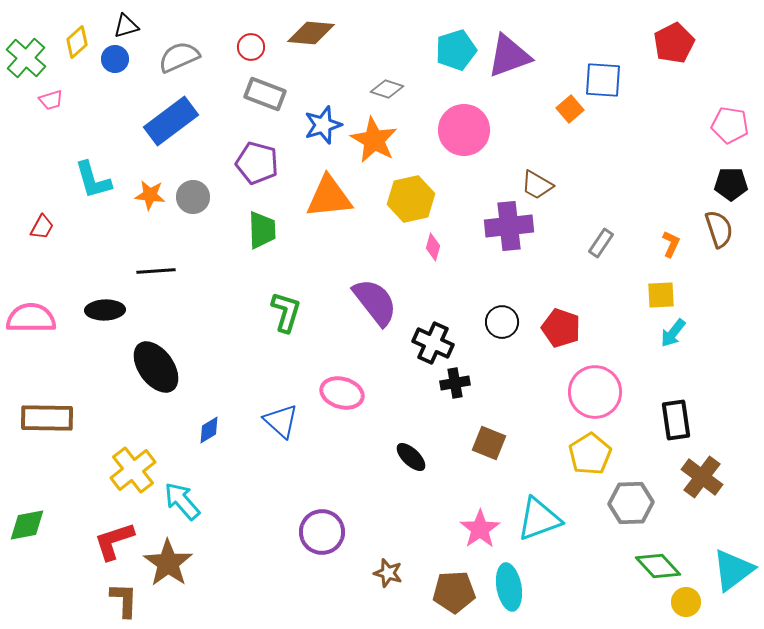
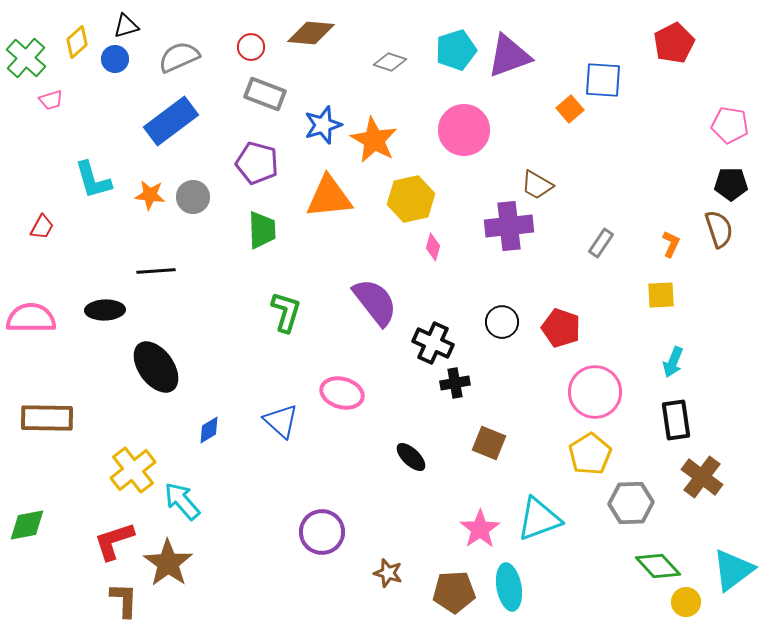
gray diamond at (387, 89): moved 3 px right, 27 px up
cyan arrow at (673, 333): moved 29 px down; rotated 16 degrees counterclockwise
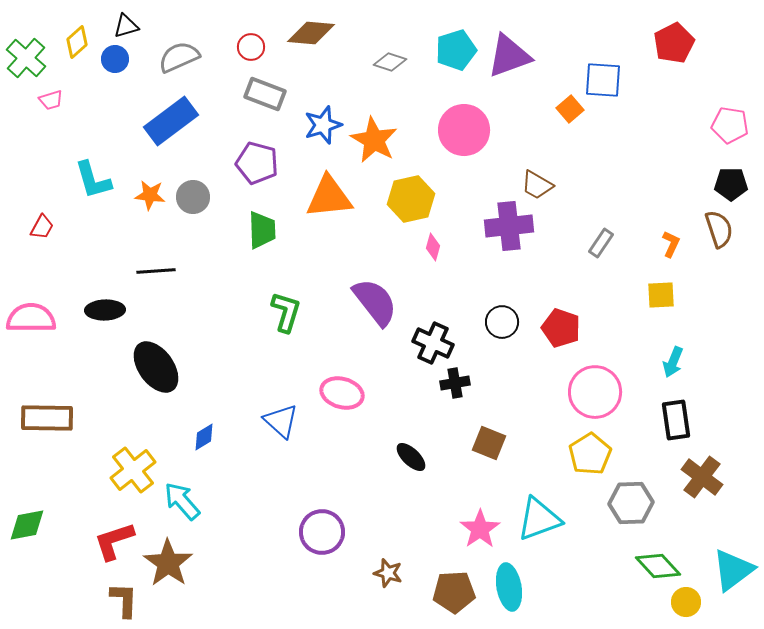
blue diamond at (209, 430): moved 5 px left, 7 px down
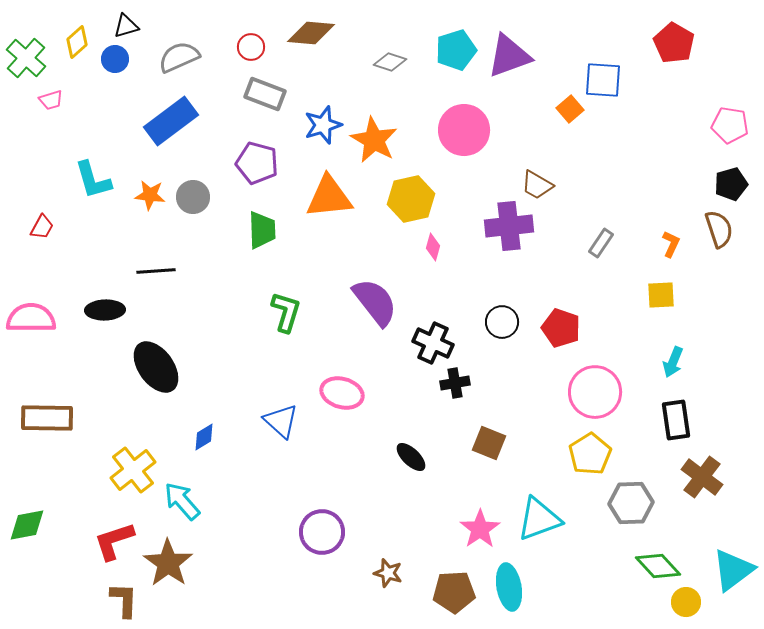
red pentagon at (674, 43): rotated 15 degrees counterclockwise
black pentagon at (731, 184): rotated 16 degrees counterclockwise
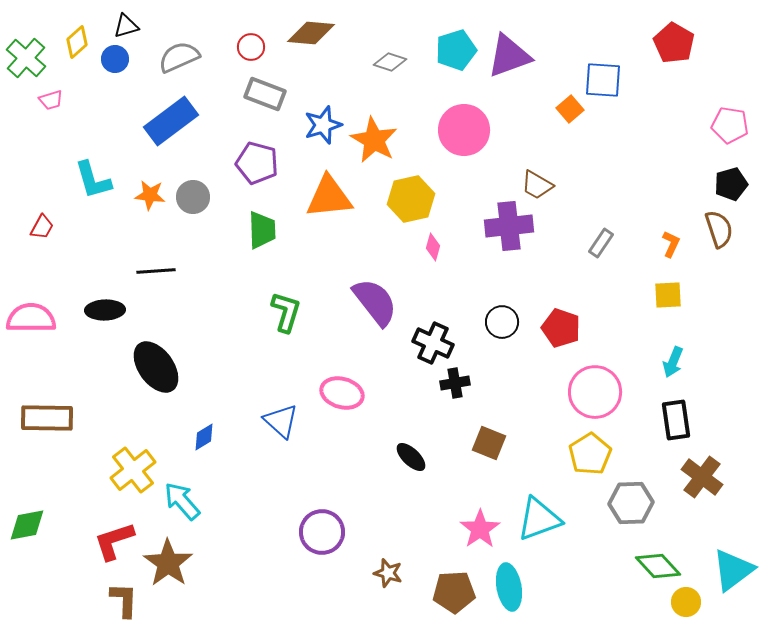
yellow square at (661, 295): moved 7 px right
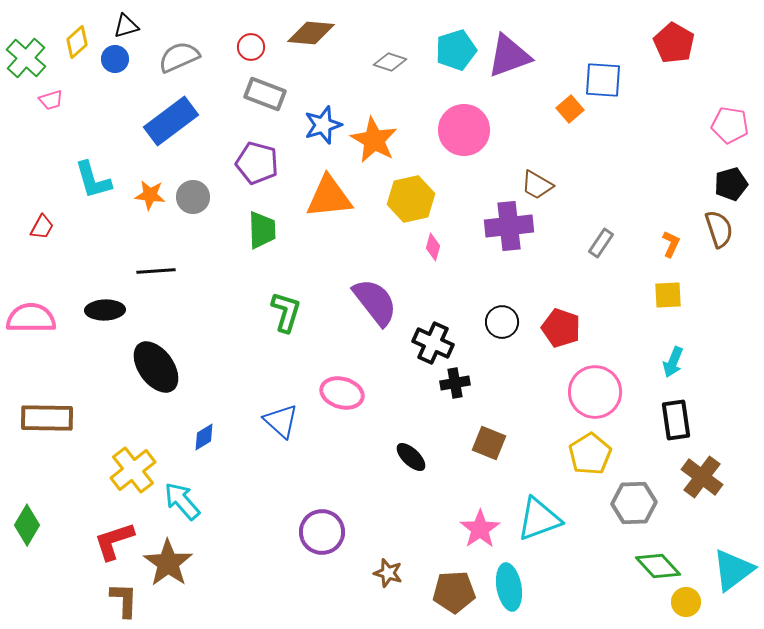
gray hexagon at (631, 503): moved 3 px right
green diamond at (27, 525): rotated 48 degrees counterclockwise
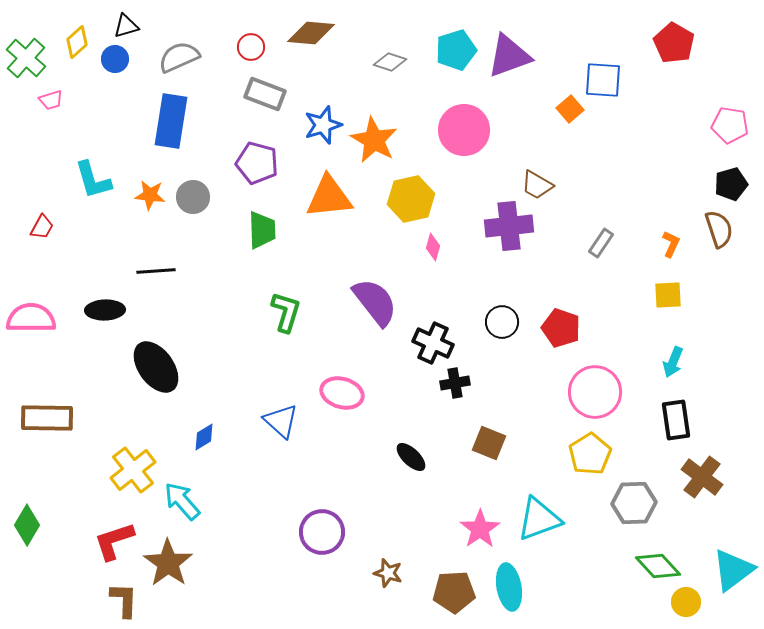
blue rectangle at (171, 121): rotated 44 degrees counterclockwise
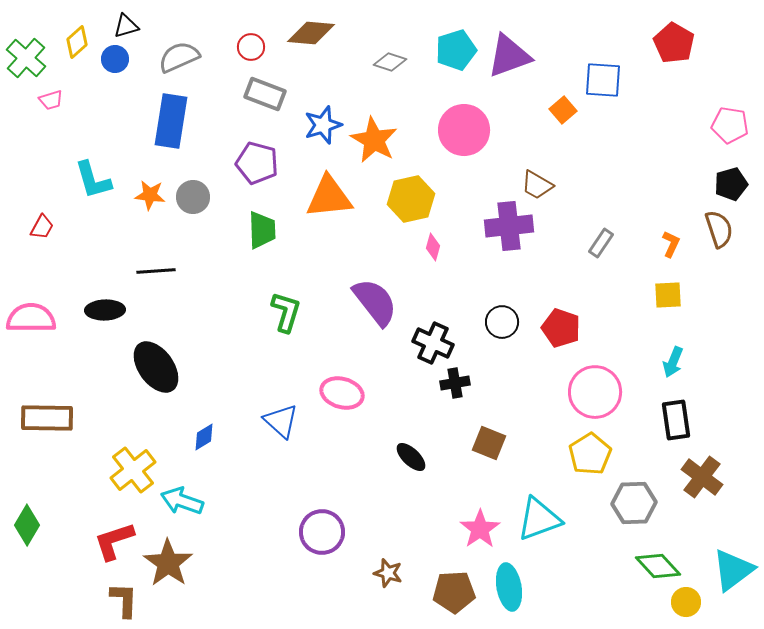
orange square at (570, 109): moved 7 px left, 1 px down
cyan arrow at (182, 501): rotated 30 degrees counterclockwise
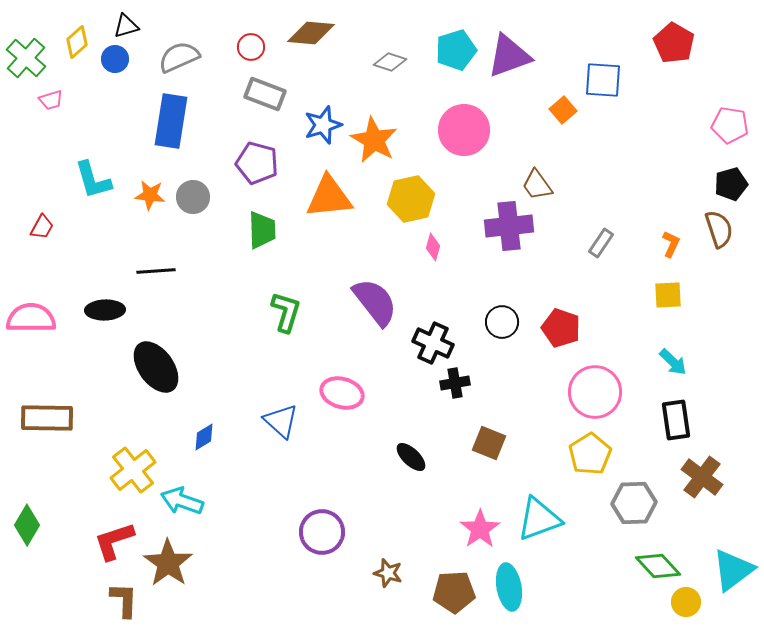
brown trapezoid at (537, 185): rotated 24 degrees clockwise
cyan arrow at (673, 362): rotated 68 degrees counterclockwise
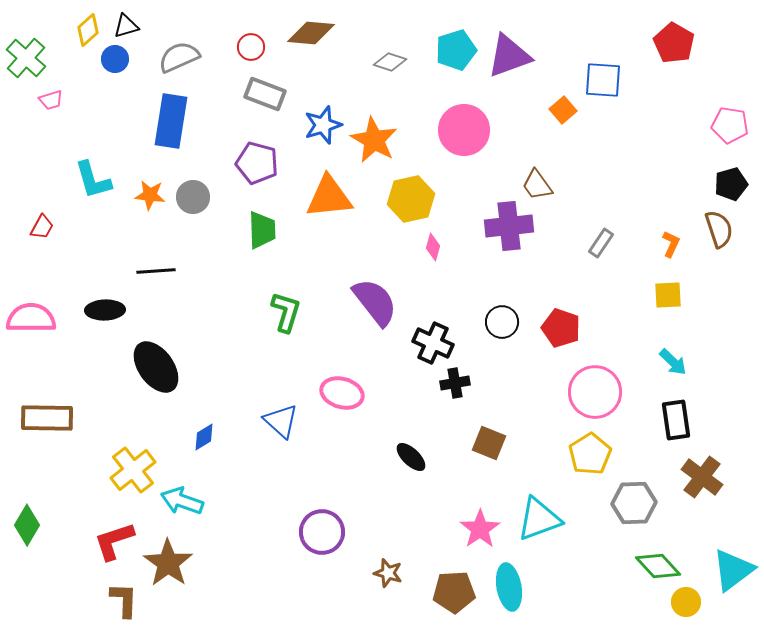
yellow diamond at (77, 42): moved 11 px right, 12 px up
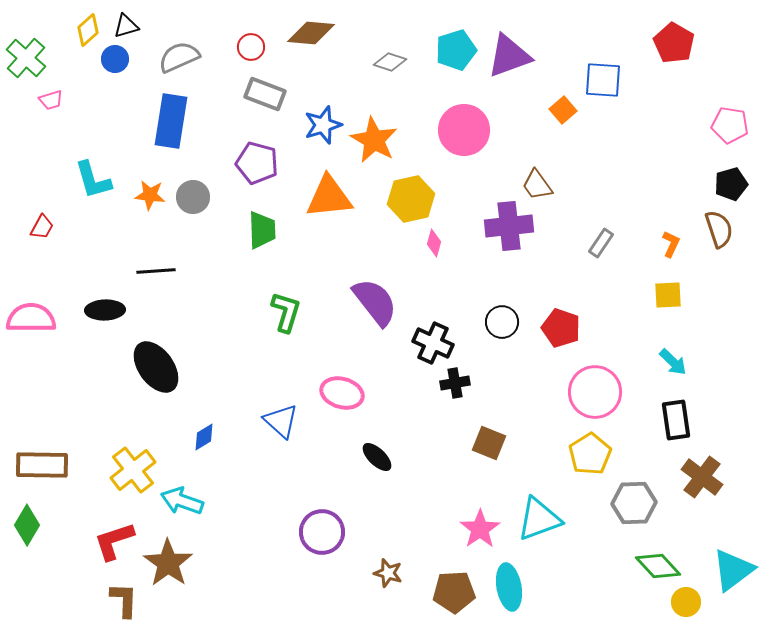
pink diamond at (433, 247): moved 1 px right, 4 px up
brown rectangle at (47, 418): moved 5 px left, 47 px down
black ellipse at (411, 457): moved 34 px left
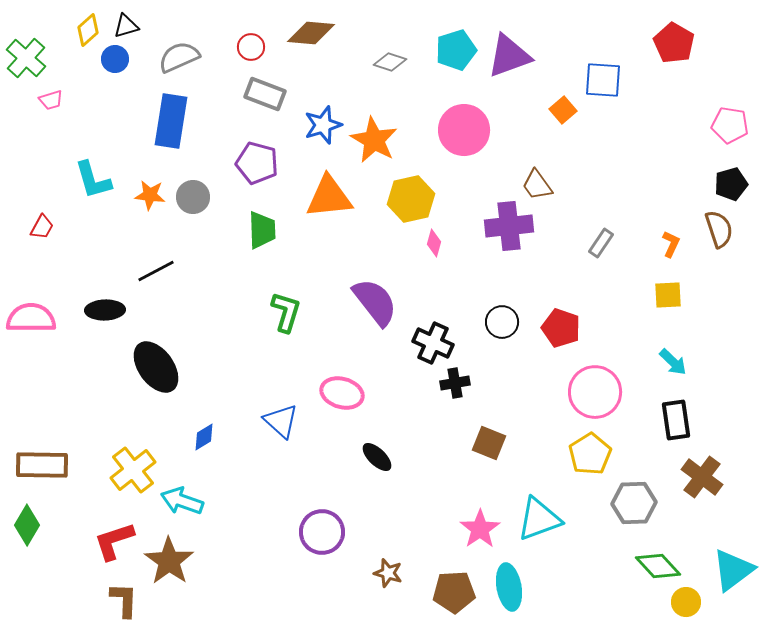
black line at (156, 271): rotated 24 degrees counterclockwise
brown star at (168, 563): moved 1 px right, 2 px up
